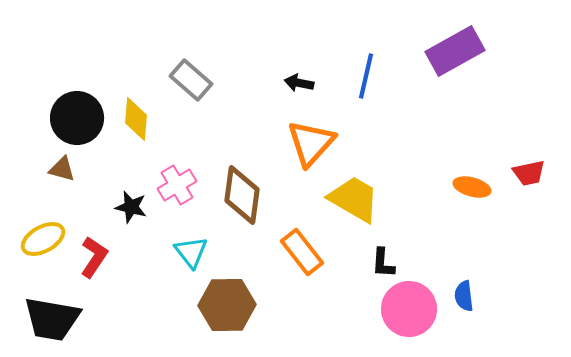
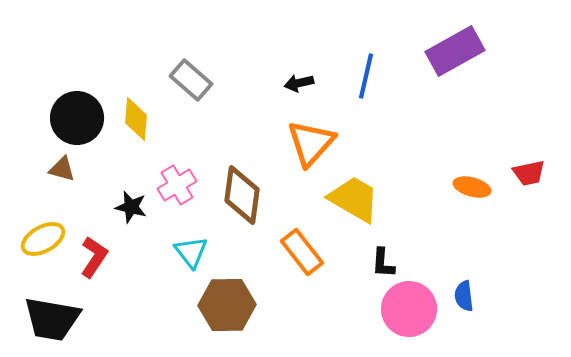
black arrow: rotated 24 degrees counterclockwise
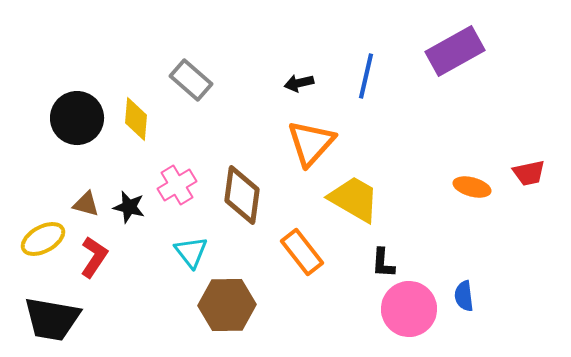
brown triangle: moved 24 px right, 35 px down
black star: moved 2 px left
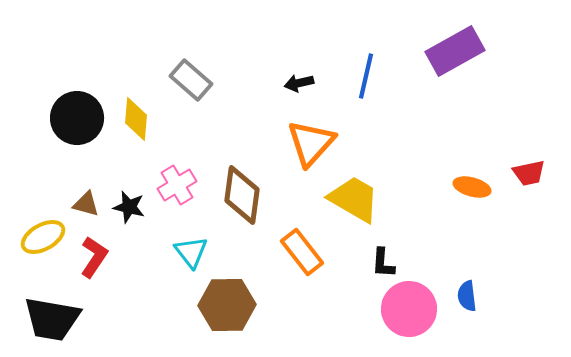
yellow ellipse: moved 2 px up
blue semicircle: moved 3 px right
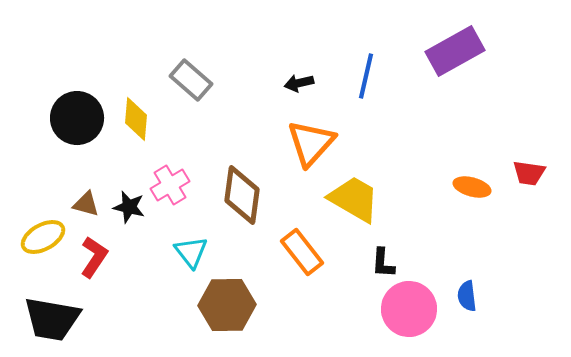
red trapezoid: rotated 20 degrees clockwise
pink cross: moved 7 px left
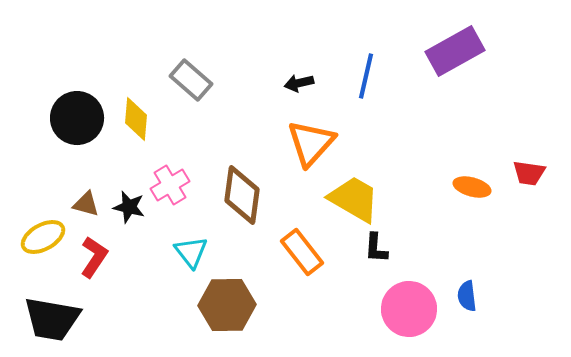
black L-shape: moved 7 px left, 15 px up
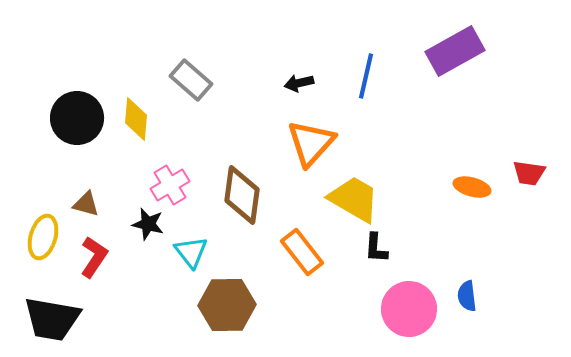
black star: moved 19 px right, 17 px down
yellow ellipse: rotated 45 degrees counterclockwise
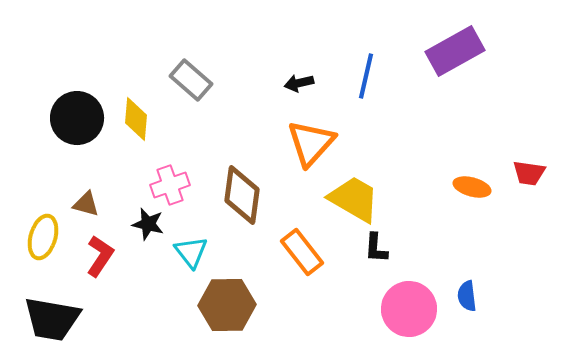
pink cross: rotated 12 degrees clockwise
red L-shape: moved 6 px right, 1 px up
